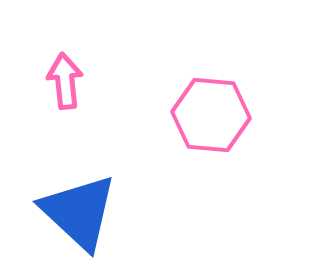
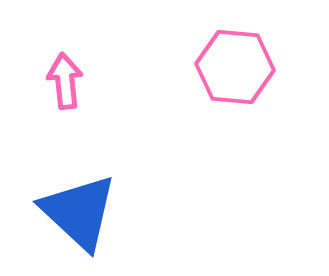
pink hexagon: moved 24 px right, 48 px up
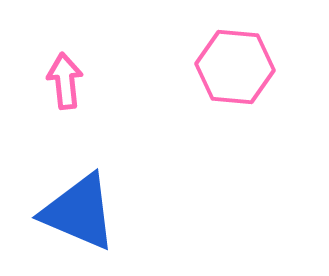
blue triangle: rotated 20 degrees counterclockwise
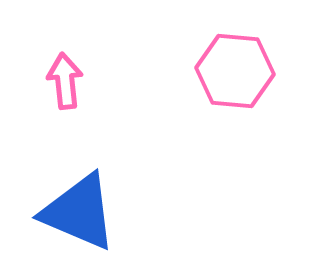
pink hexagon: moved 4 px down
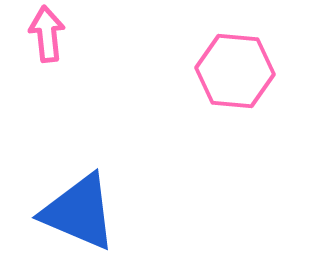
pink arrow: moved 18 px left, 47 px up
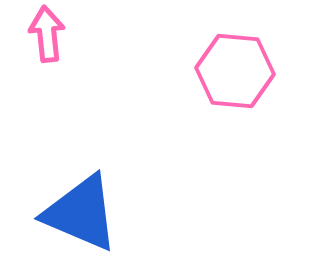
blue triangle: moved 2 px right, 1 px down
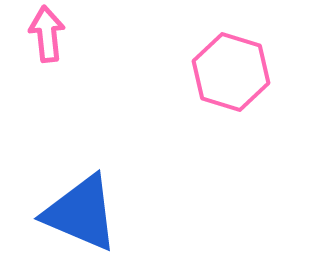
pink hexagon: moved 4 px left, 1 px down; rotated 12 degrees clockwise
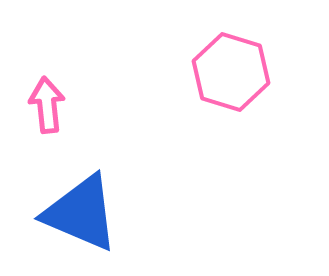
pink arrow: moved 71 px down
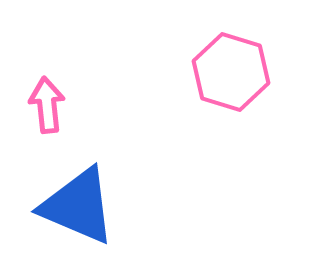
blue triangle: moved 3 px left, 7 px up
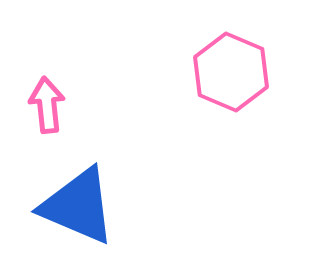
pink hexagon: rotated 6 degrees clockwise
